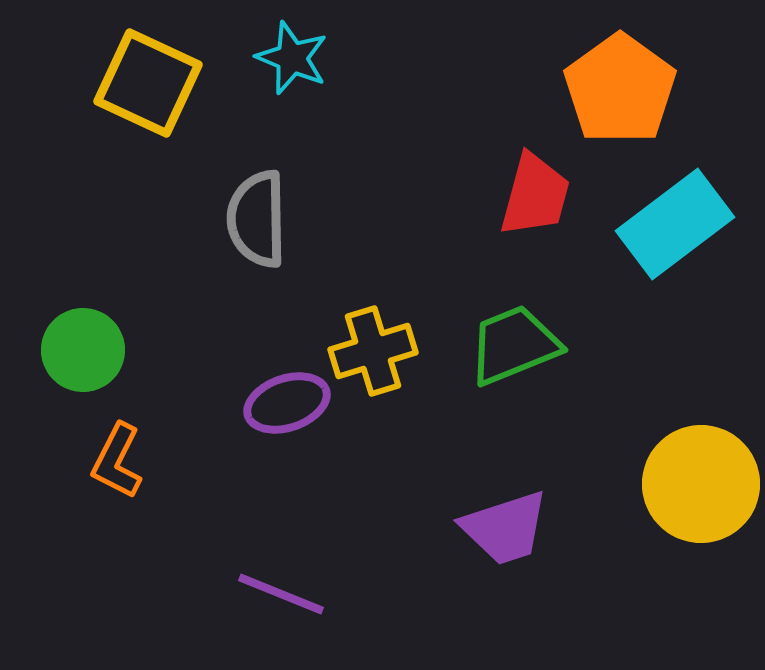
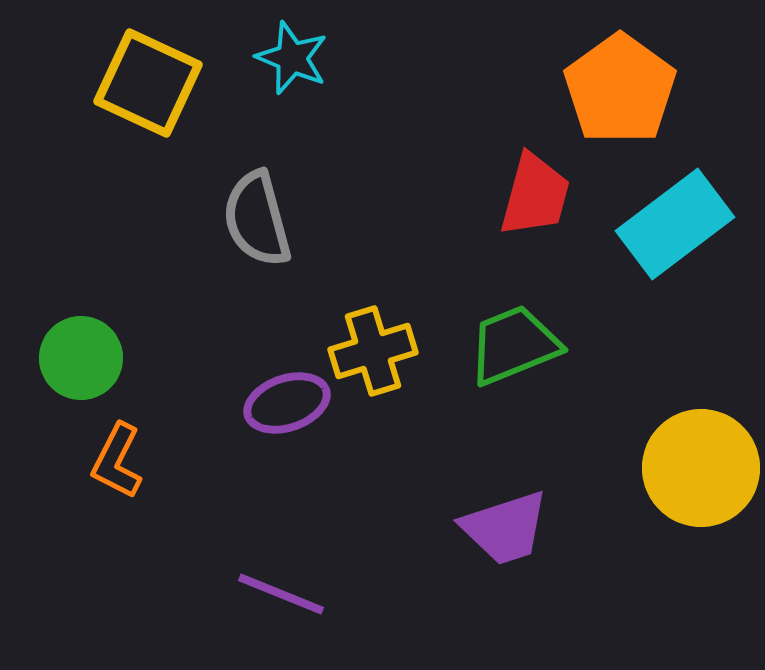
gray semicircle: rotated 14 degrees counterclockwise
green circle: moved 2 px left, 8 px down
yellow circle: moved 16 px up
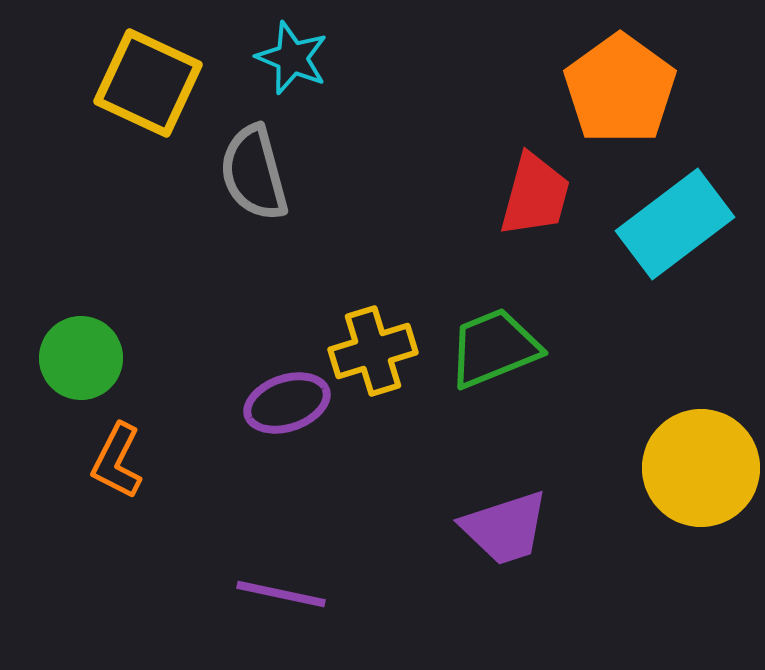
gray semicircle: moved 3 px left, 46 px up
green trapezoid: moved 20 px left, 3 px down
purple line: rotated 10 degrees counterclockwise
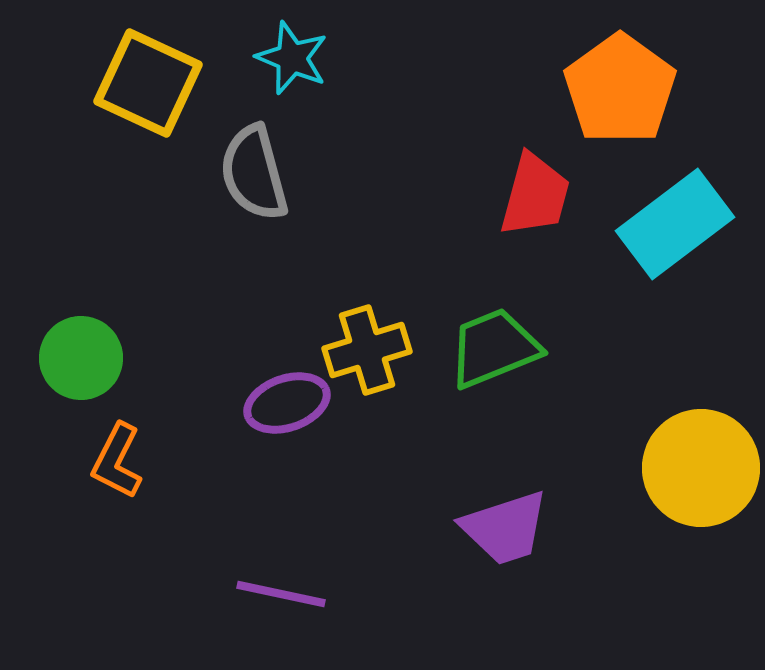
yellow cross: moved 6 px left, 1 px up
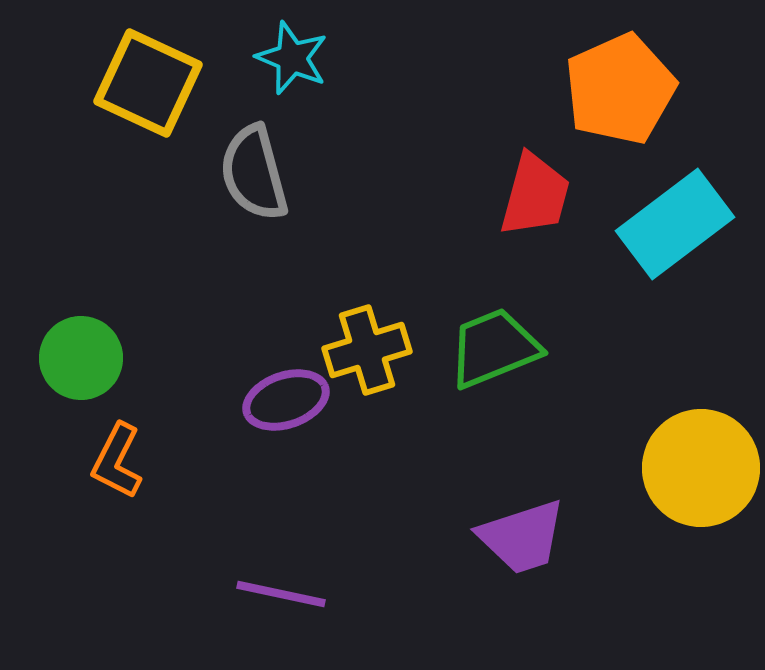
orange pentagon: rotated 12 degrees clockwise
purple ellipse: moved 1 px left, 3 px up
purple trapezoid: moved 17 px right, 9 px down
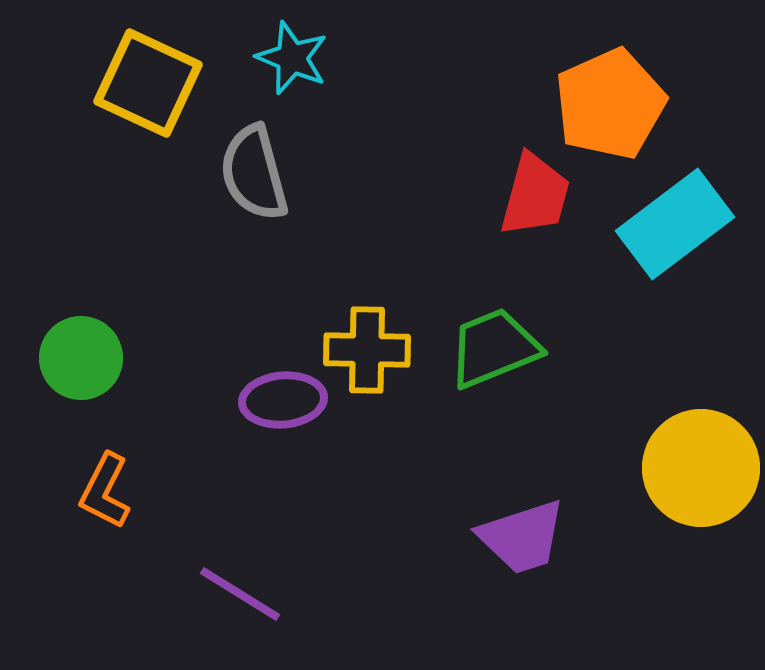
orange pentagon: moved 10 px left, 15 px down
yellow cross: rotated 18 degrees clockwise
purple ellipse: moved 3 px left; rotated 14 degrees clockwise
orange L-shape: moved 12 px left, 30 px down
purple line: moved 41 px left; rotated 20 degrees clockwise
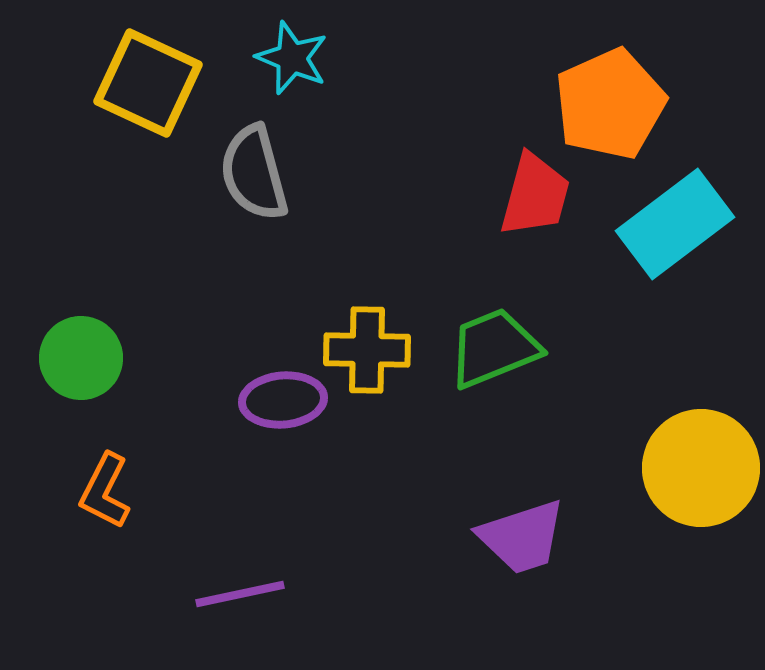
purple line: rotated 44 degrees counterclockwise
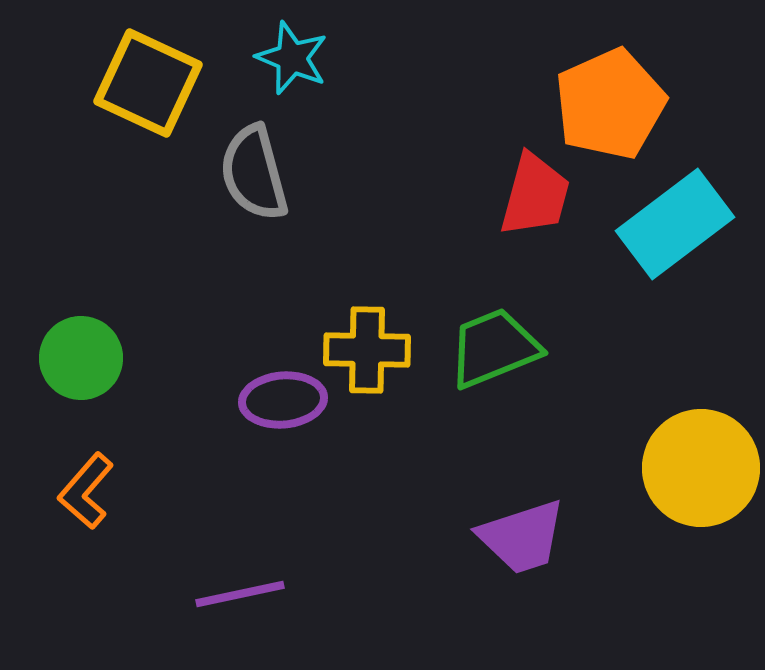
orange L-shape: moved 19 px left; rotated 14 degrees clockwise
